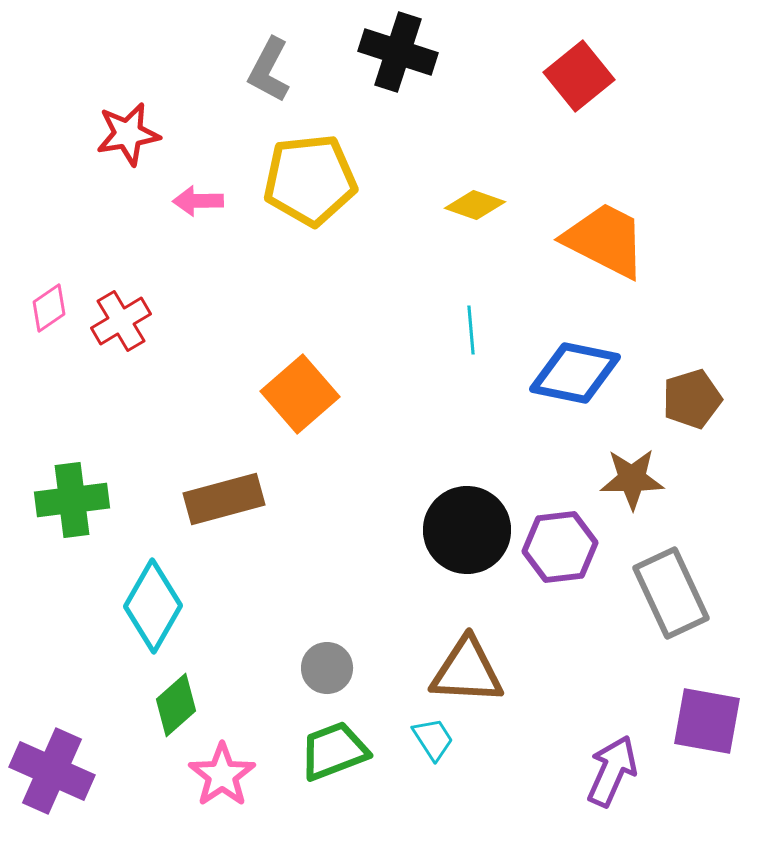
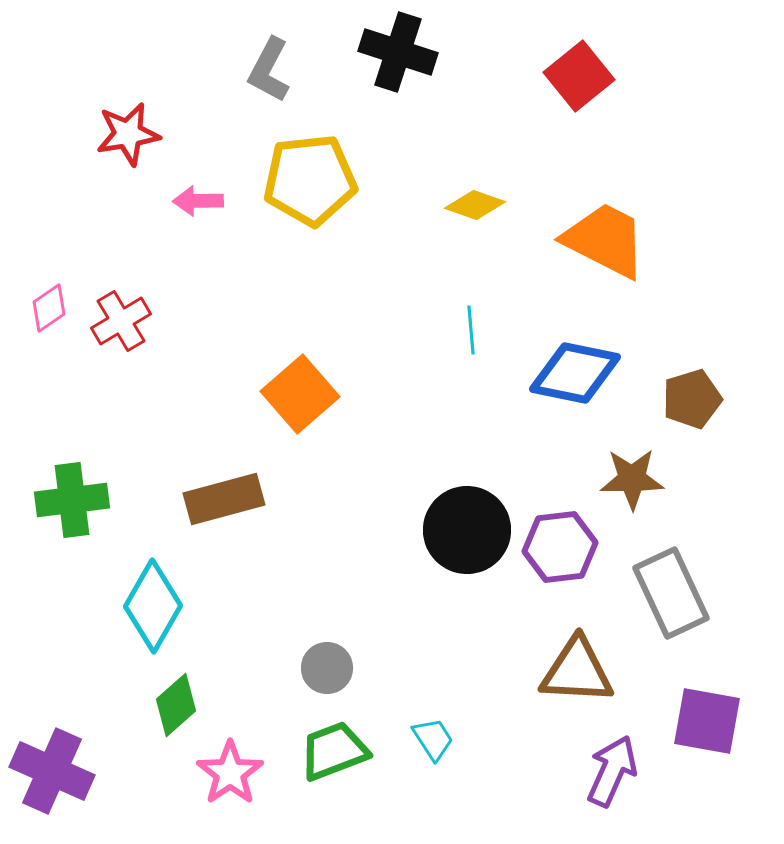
brown triangle: moved 110 px right
pink star: moved 8 px right, 2 px up
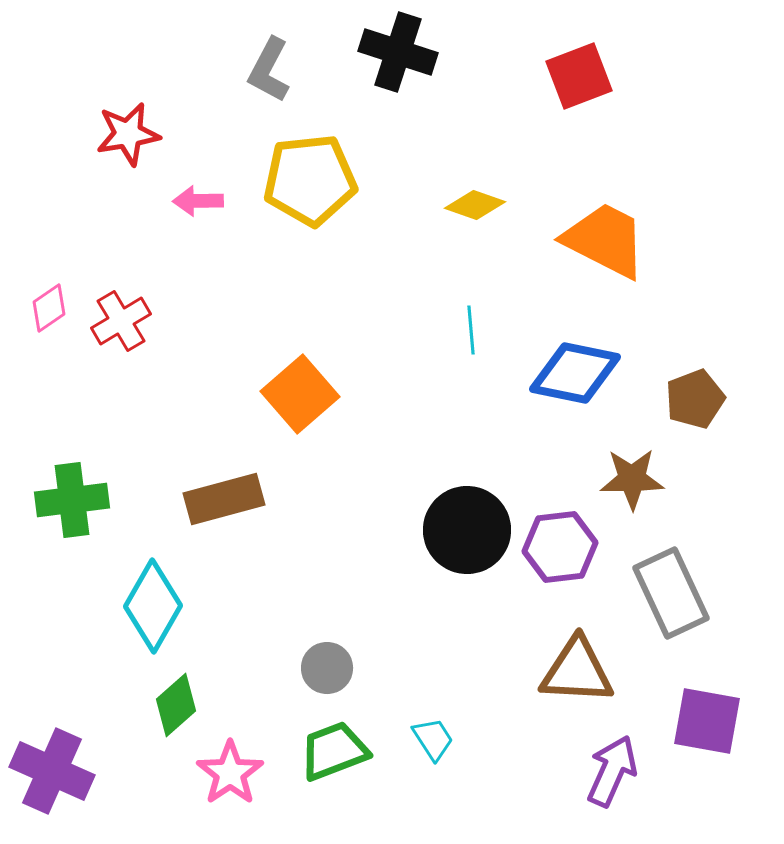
red square: rotated 18 degrees clockwise
brown pentagon: moved 3 px right; rotated 4 degrees counterclockwise
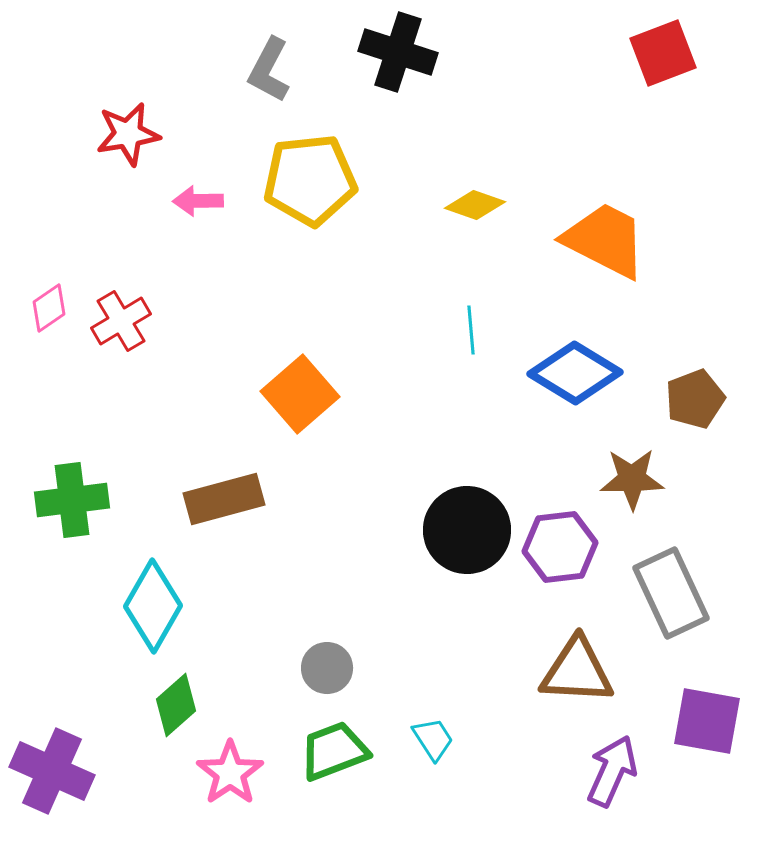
red square: moved 84 px right, 23 px up
blue diamond: rotated 20 degrees clockwise
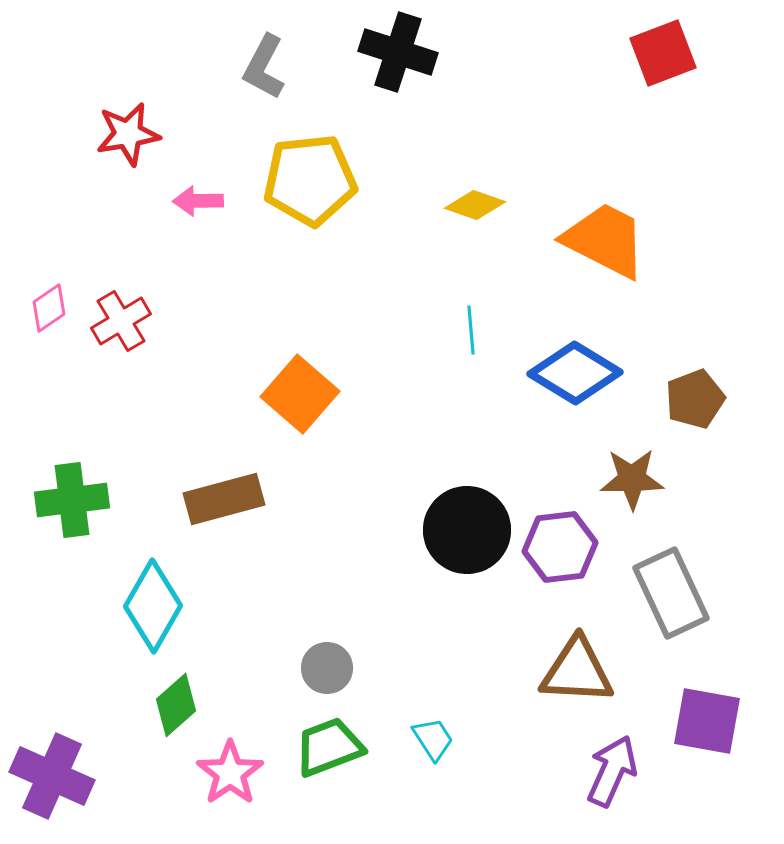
gray L-shape: moved 5 px left, 3 px up
orange square: rotated 8 degrees counterclockwise
green trapezoid: moved 5 px left, 4 px up
purple cross: moved 5 px down
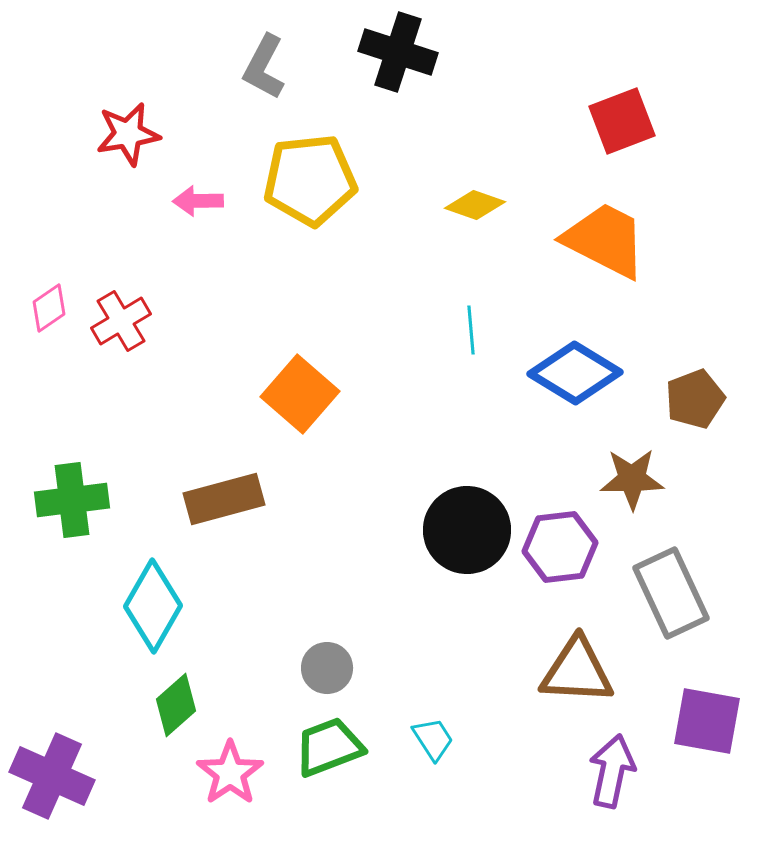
red square: moved 41 px left, 68 px down
purple arrow: rotated 12 degrees counterclockwise
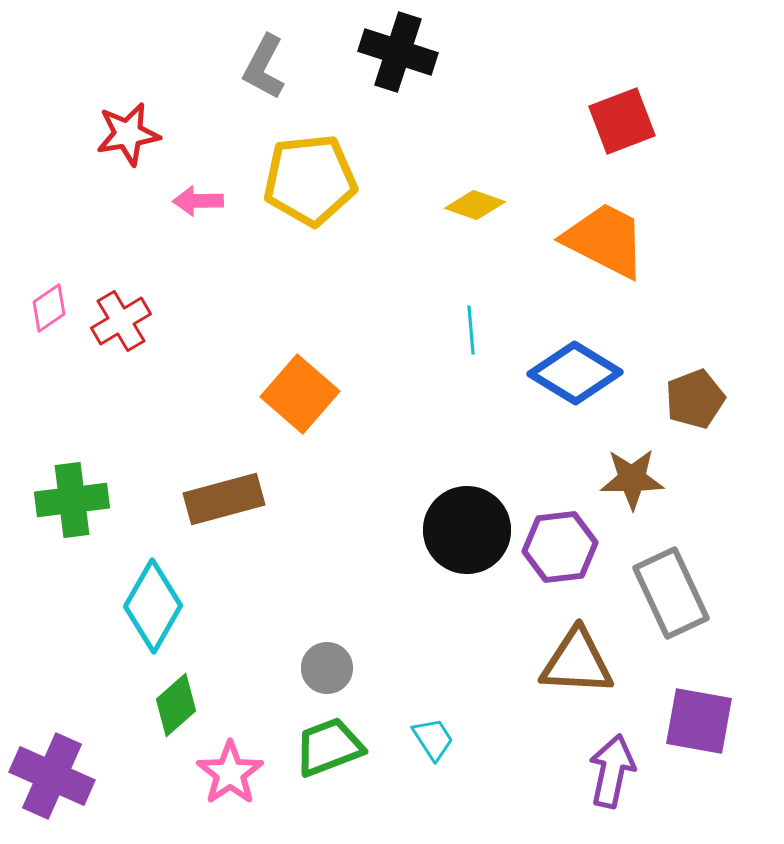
brown triangle: moved 9 px up
purple square: moved 8 px left
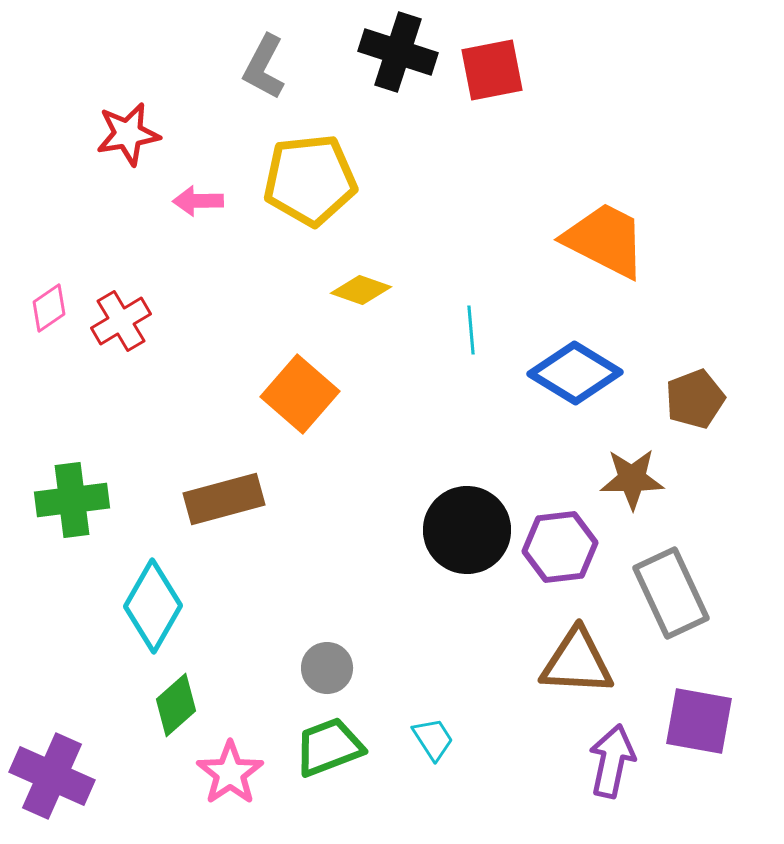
red square: moved 130 px left, 51 px up; rotated 10 degrees clockwise
yellow diamond: moved 114 px left, 85 px down
purple arrow: moved 10 px up
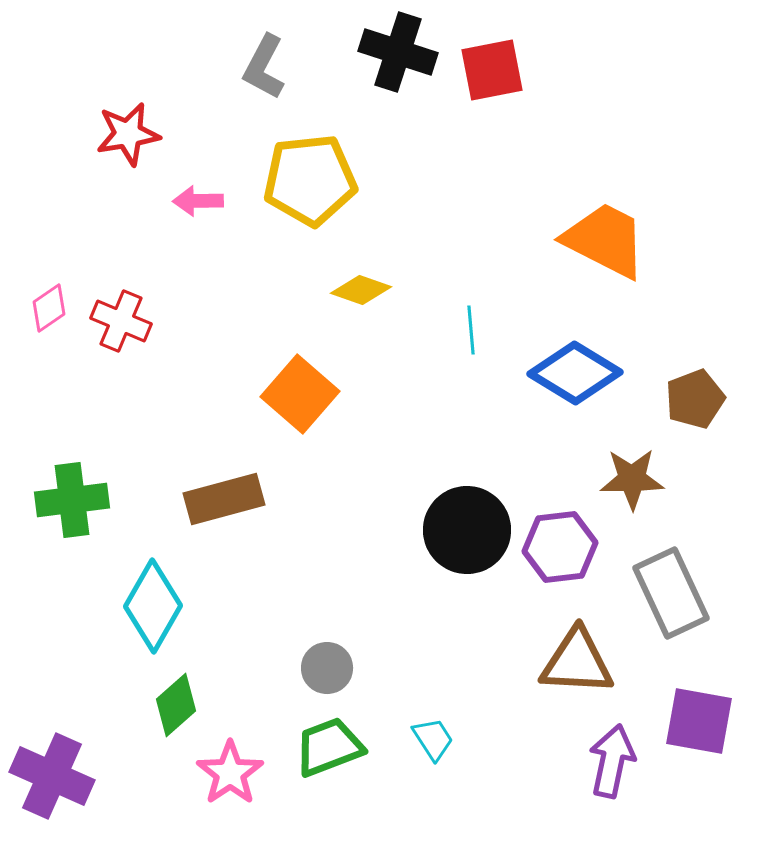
red cross: rotated 36 degrees counterclockwise
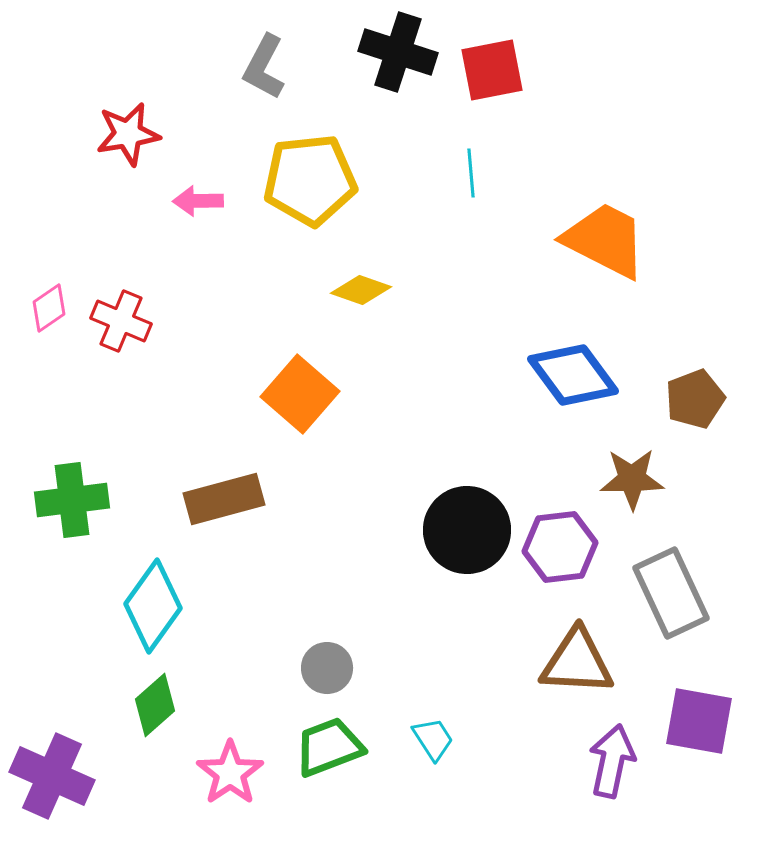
cyan line: moved 157 px up
blue diamond: moved 2 px left, 2 px down; rotated 22 degrees clockwise
cyan diamond: rotated 6 degrees clockwise
green diamond: moved 21 px left
